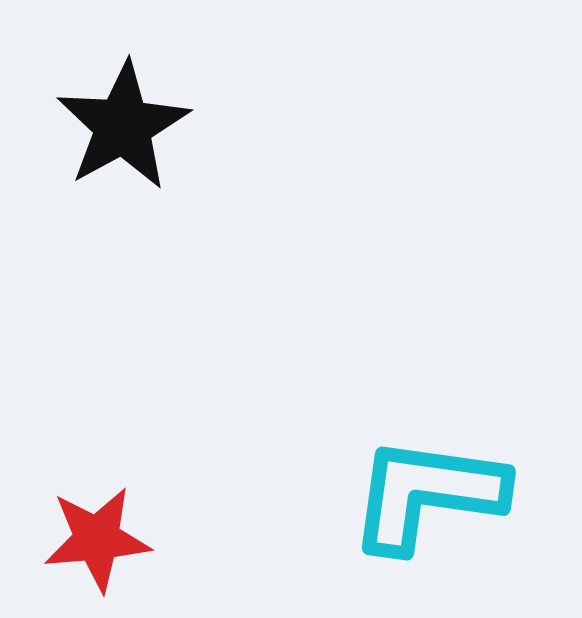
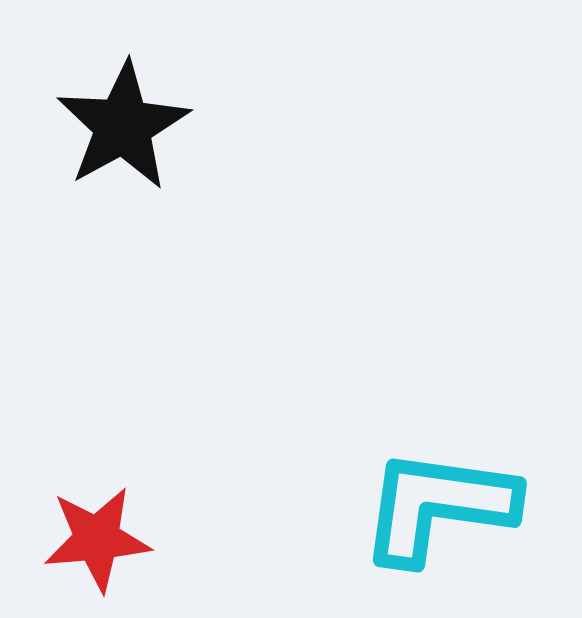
cyan L-shape: moved 11 px right, 12 px down
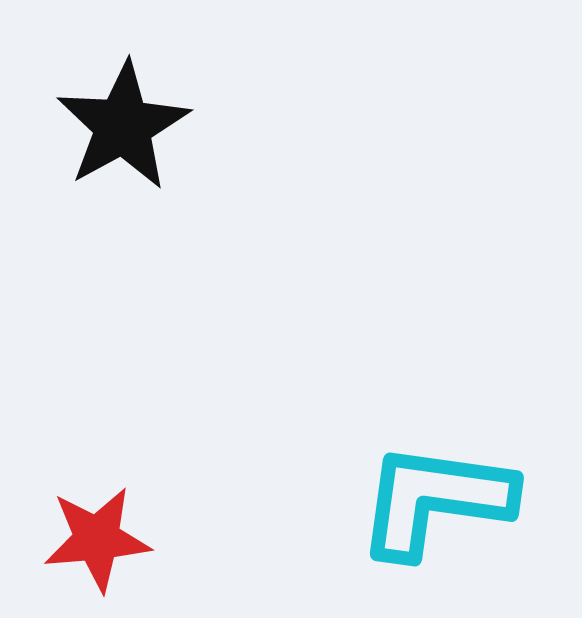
cyan L-shape: moved 3 px left, 6 px up
